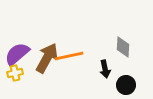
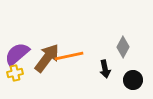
gray diamond: rotated 25 degrees clockwise
brown arrow: rotated 8 degrees clockwise
black circle: moved 7 px right, 5 px up
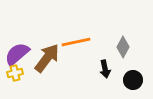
orange line: moved 7 px right, 14 px up
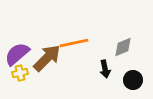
orange line: moved 2 px left, 1 px down
gray diamond: rotated 40 degrees clockwise
brown arrow: rotated 8 degrees clockwise
yellow cross: moved 5 px right
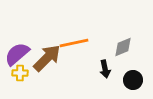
yellow cross: rotated 14 degrees clockwise
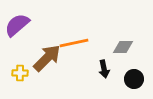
gray diamond: rotated 20 degrees clockwise
purple semicircle: moved 29 px up
black arrow: moved 1 px left
black circle: moved 1 px right, 1 px up
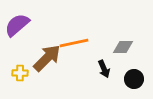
black arrow: rotated 12 degrees counterclockwise
